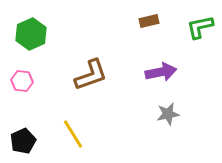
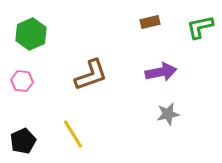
brown rectangle: moved 1 px right, 1 px down
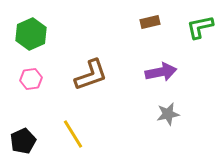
pink hexagon: moved 9 px right, 2 px up; rotated 15 degrees counterclockwise
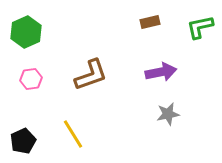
green hexagon: moved 5 px left, 2 px up
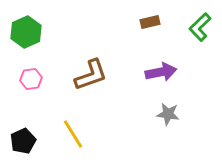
green L-shape: rotated 32 degrees counterclockwise
gray star: rotated 20 degrees clockwise
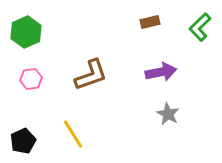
gray star: rotated 20 degrees clockwise
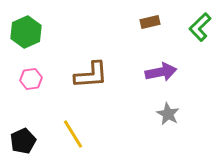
brown L-shape: rotated 15 degrees clockwise
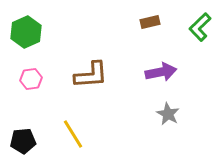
black pentagon: rotated 20 degrees clockwise
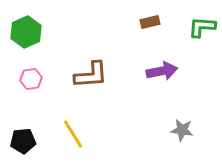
green L-shape: moved 2 px right; rotated 48 degrees clockwise
purple arrow: moved 1 px right, 1 px up
gray star: moved 14 px right, 16 px down; rotated 20 degrees counterclockwise
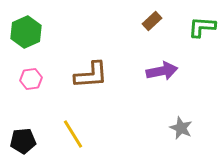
brown rectangle: moved 2 px right, 1 px up; rotated 30 degrees counterclockwise
gray star: moved 1 px left, 2 px up; rotated 15 degrees clockwise
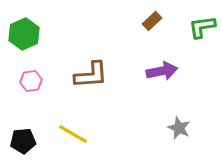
green L-shape: rotated 12 degrees counterclockwise
green hexagon: moved 2 px left, 2 px down
pink hexagon: moved 2 px down
gray star: moved 2 px left
yellow line: rotated 28 degrees counterclockwise
